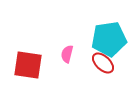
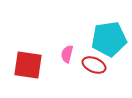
red ellipse: moved 9 px left, 2 px down; rotated 20 degrees counterclockwise
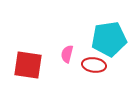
red ellipse: rotated 15 degrees counterclockwise
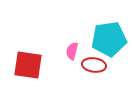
pink semicircle: moved 5 px right, 3 px up
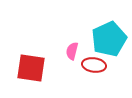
cyan pentagon: rotated 16 degrees counterclockwise
red square: moved 3 px right, 3 px down
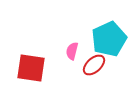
red ellipse: rotated 50 degrees counterclockwise
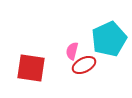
red ellipse: moved 10 px left; rotated 15 degrees clockwise
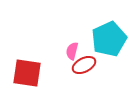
red square: moved 4 px left, 5 px down
